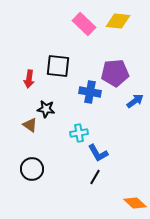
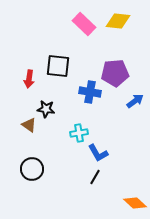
brown triangle: moved 1 px left
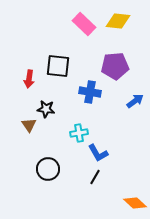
purple pentagon: moved 7 px up
brown triangle: rotated 21 degrees clockwise
black circle: moved 16 px right
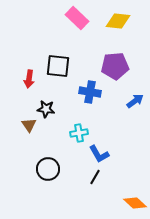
pink rectangle: moved 7 px left, 6 px up
blue L-shape: moved 1 px right, 1 px down
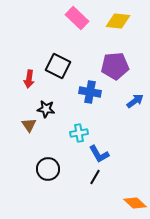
black square: rotated 20 degrees clockwise
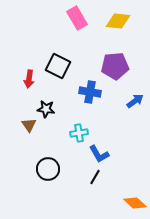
pink rectangle: rotated 15 degrees clockwise
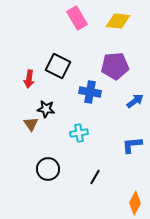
brown triangle: moved 2 px right, 1 px up
blue L-shape: moved 33 px right, 9 px up; rotated 115 degrees clockwise
orange diamond: rotated 75 degrees clockwise
